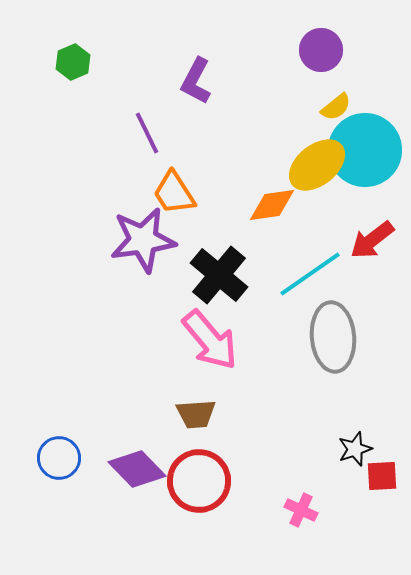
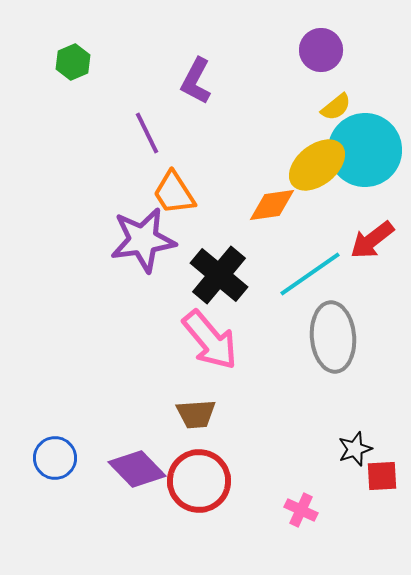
blue circle: moved 4 px left
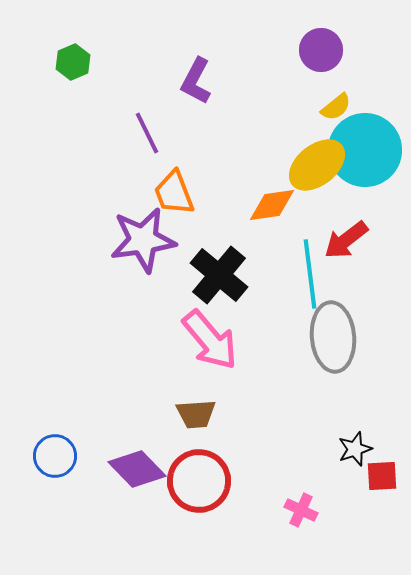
orange trapezoid: rotated 12 degrees clockwise
red arrow: moved 26 px left
cyan line: rotated 62 degrees counterclockwise
blue circle: moved 2 px up
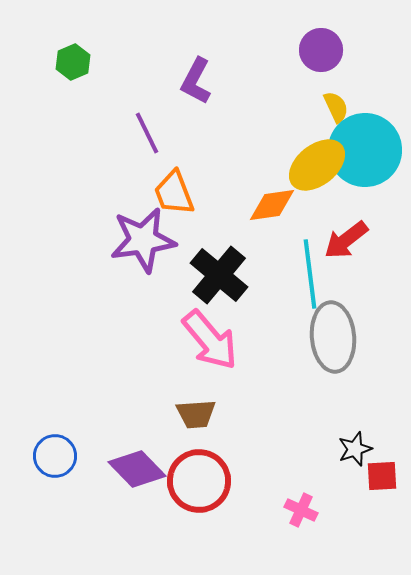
yellow semicircle: rotated 76 degrees counterclockwise
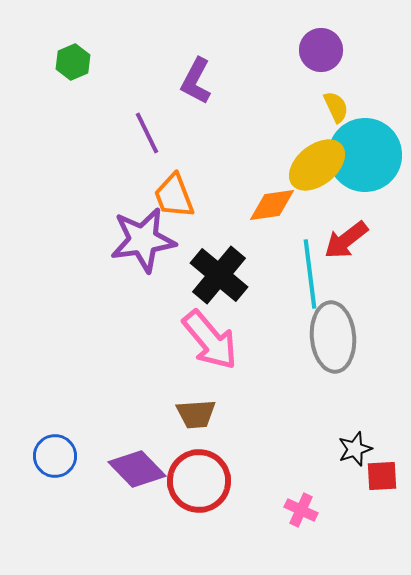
cyan circle: moved 5 px down
orange trapezoid: moved 3 px down
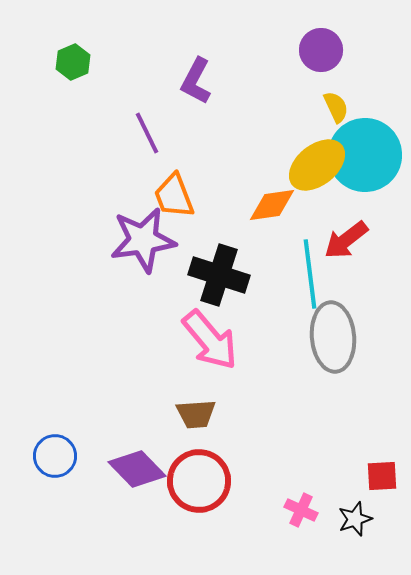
black cross: rotated 22 degrees counterclockwise
black star: moved 70 px down
